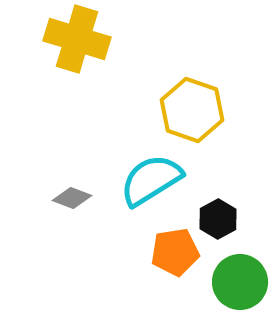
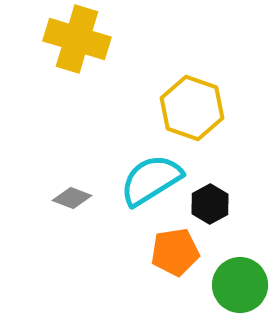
yellow hexagon: moved 2 px up
black hexagon: moved 8 px left, 15 px up
green circle: moved 3 px down
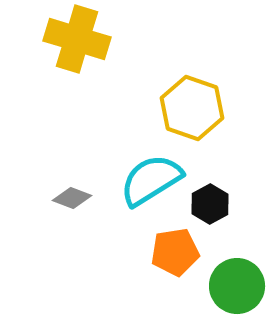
green circle: moved 3 px left, 1 px down
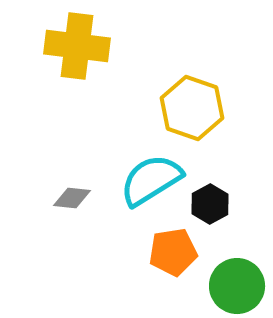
yellow cross: moved 7 px down; rotated 10 degrees counterclockwise
gray diamond: rotated 15 degrees counterclockwise
orange pentagon: moved 2 px left
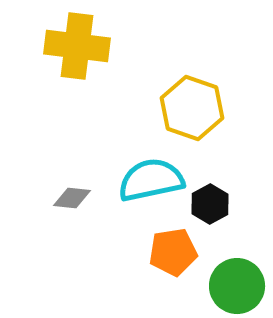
cyan semicircle: rotated 20 degrees clockwise
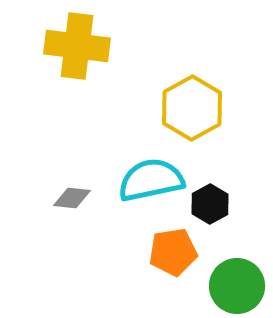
yellow hexagon: rotated 12 degrees clockwise
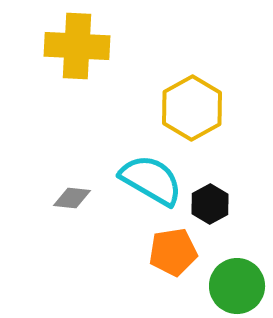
yellow cross: rotated 4 degrees counterclockwise
cyan semicircle: rotated 42 degrees clockwise
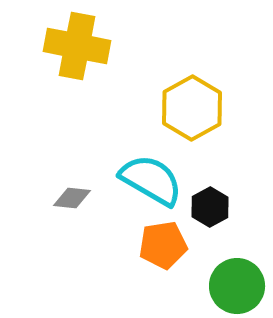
yellow cross: rotated 8 degrees clockwise
black hexagon: moved 3 px down
orange pentagon: moved 10 px left, 7 px up
